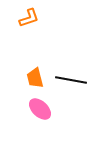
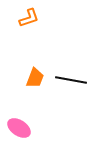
orange trapezoid: rotated 145 degrees counterclockwise
pink ellipse: moved 21 px left, 19 px down; rotated 10 degrees counterclockwise
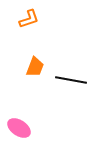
orange L-shape: moved 1 px down
orange trapezoid: moved 11 px up
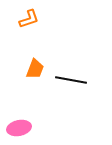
orange trapezoid: moved 2 px down
pink ellipse: rotated 45 degrees counterclockwise
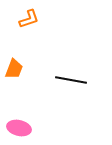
orange trapezoid: moved 21 px left
pink ellipse: rotated 25 degrees clockwise
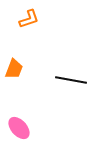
pink ellipse: rotated 35 degrees clockwise
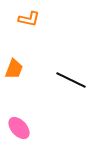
orange L-shape: rotated 30 degrees clockwise
black line: rotated 16 degrees clockwise
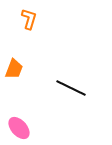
orange L-shape: rotated 85 degrees counterclockwise
black line: moved 8 px down
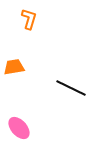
orange trapezoid: moved 2 px up; rotated 120 degrees counterclockwise
